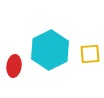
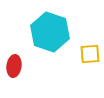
cyan hexagon: moved 18 px up; rotated 15 degrees counterclockwise
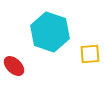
red ellipse: rotated 55 degrees counterclockwise
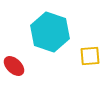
yellow square: moved 2 px down
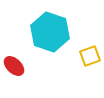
yellow square: rotated 15 degrees counterclockwise
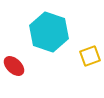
cyan hexagon: moved 1 px left
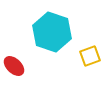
cyan hexagon: moved 3 px right
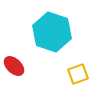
yellow square: moved 12 px left, 18 px down
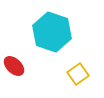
yellow square: rotated 15 degrees counterclockwise
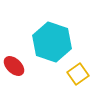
cyan hexagon: moved 10 px down
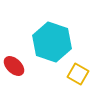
yellow square: rotated 25 degrees counterclockwise
